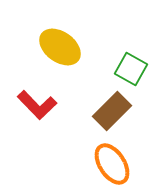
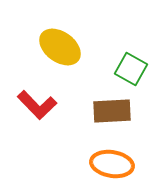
brown rectangle: rotated 42 degrees clockwise
orange ellipse: rotated 48 degrees counterclockwise
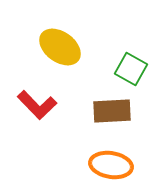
orange ellipse: moved 1 px left, 1 px down
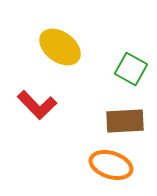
brown rectangle: moved 13 px right, 10 px down
orange ellipse: rotated 9 degrees clockwise
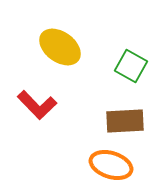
green square: moved 3 px up
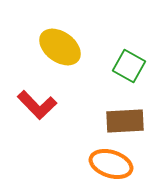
green square: moved 2 px left
orange ellipse: moved 1 px up
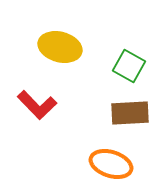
yellow ellipse: rotated 21 degrees counterclockwise
brown rectangle: moved 5 px right, 8 px up
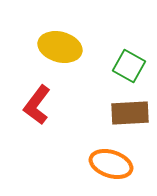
red L-shape: rotated 81 degrees clockwise
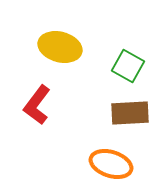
green square: moved 1 px left
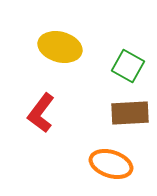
red L-shape: moved 4 px right, 8 px down
